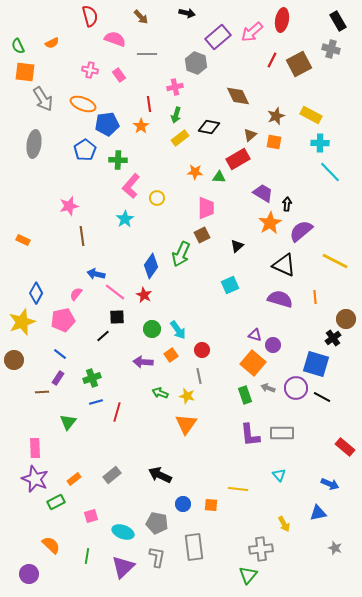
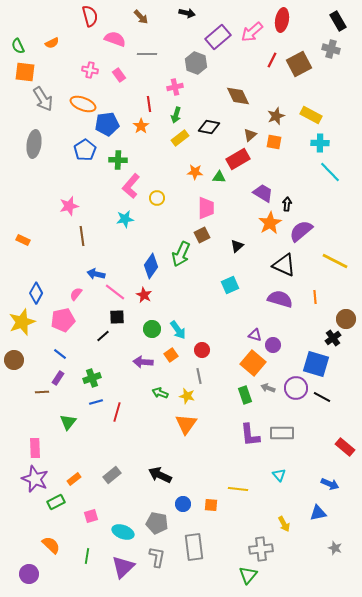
cyan star at (125, 219): rotated 24 degrees clockwise
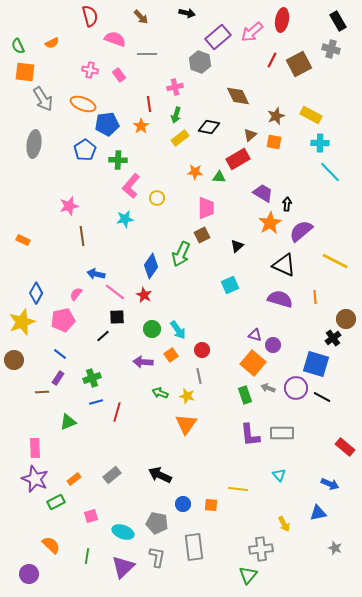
gray hexagon at (196, 63): moved 4 px right, 1 px up
green triangle at (68, 422): rotated 30 degrees clockwise
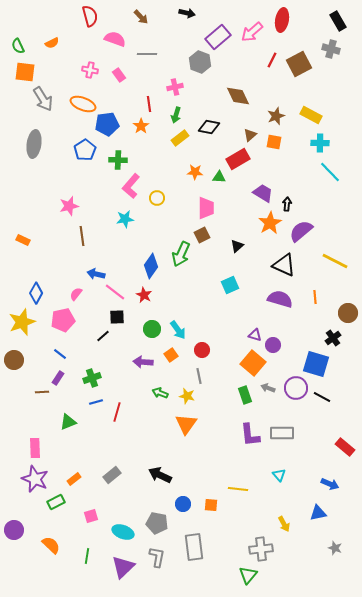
brown circle at (346, 319): moved 2 px right, 6 px up
purple circle at (29, 574): moved 15 px left, 44 px up
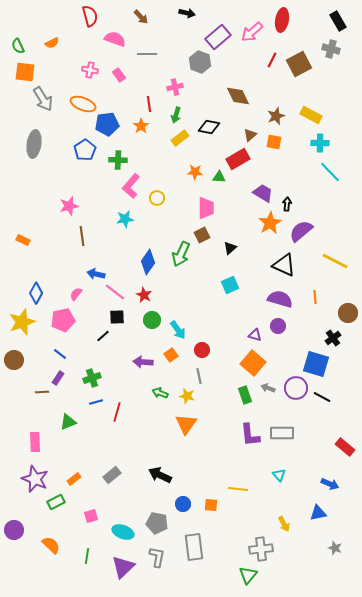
black triangle at (237, 246): moved 7 px left, 2 px down
blue diamond at (151, 266): moved 3 px left, 4 px up
green circle at (152, 329): moved 9 px up
purple circle at (273, 345): moved 5 px right, 19 px up
pink rectangle at (35, 448): moved 6 px up
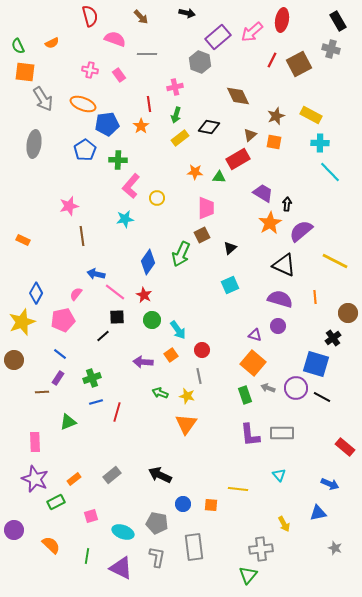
purple triangle at (123, 567): moved 2 px left, 1 px down; rotated 50 degrees counterclockwise
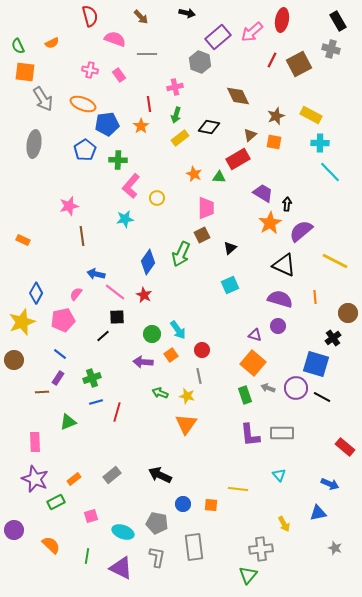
orange star at (195, 172): moved 1 px left, 2 px down; rotated 21 degrees clockwise
green circle at (152, 320): moved 14 px down
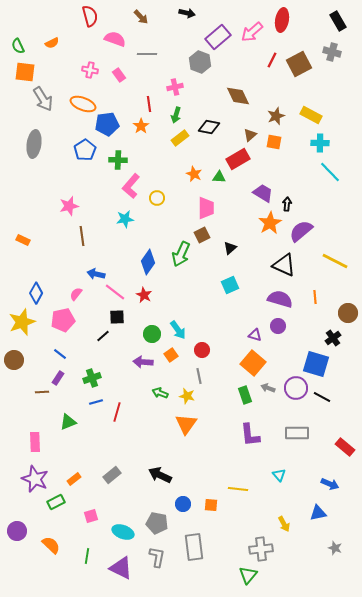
gray cross at (331, 49): moved 1 px right, 3 px down
gray rectangle at (282, 433): moved 15 px right
purple circle at (14, 530): moved 3 px right, 1 px down
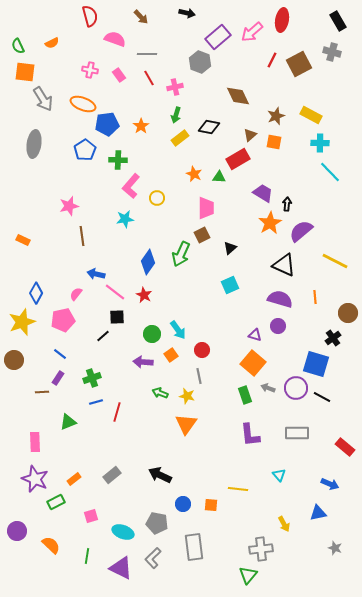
red line at (149, 104): moved 26 px up; rotated 21 degrees counterclockwise
gray L-shape at (157, 557): moved 4 px left, 1 px down; rotated 145 degrees counterclockwise
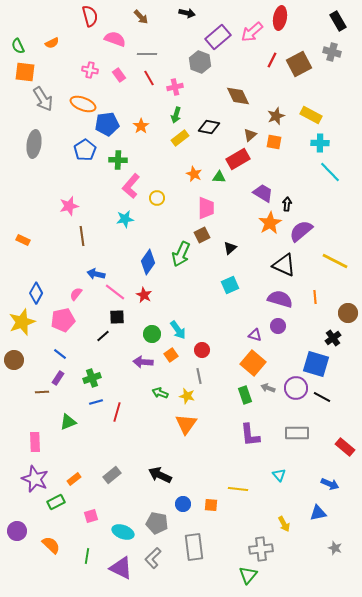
red ellipse at (282, 20): moved 2 px left, 2 px up
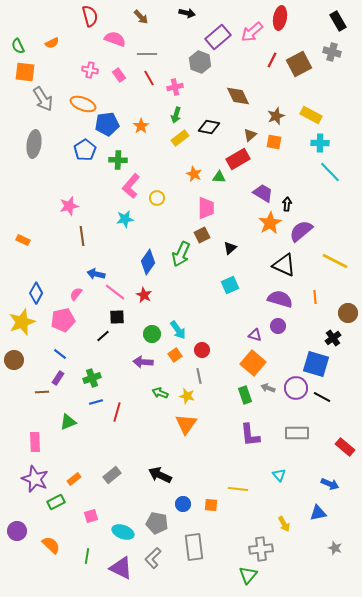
orange square at (171, 355): moved 4 px right
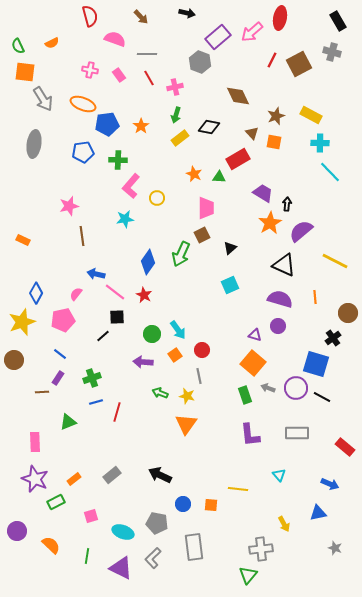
brown triangle at (250, 135): moved 2 px right, 2 px up; rotated 32 degrees counterclockwise
blue pentagon at (85, 150): moved 2 px left, 2 px down; rotated 25 degrees clockwise
